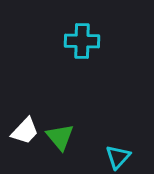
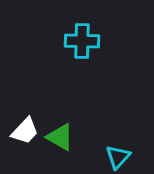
green triangle: rotated 20 degrees counterclockwise
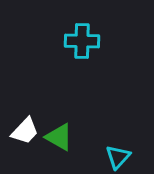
green triangle: moved 1 px left
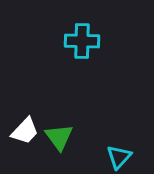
green triangle: rotated 24 degrees clockwise
cyan triangle: moved 1 px right
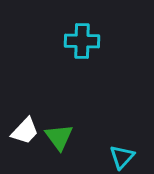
cyan triangle: moved 3 px right
